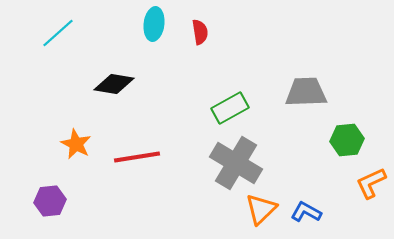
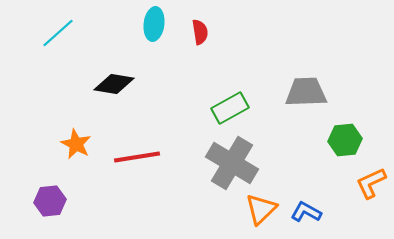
green hexagon: moved 2 px left
gray cross: moved 4 px left
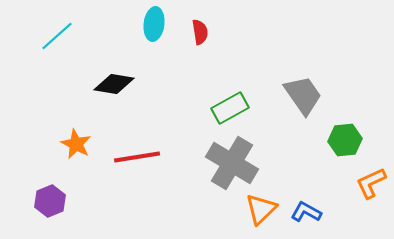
cyan line: moved 1 px left, 3 px down
gray trapezoid: moved 3 px left, 3 px down; rotated 57 degrees clockwise
purple hexagon: rotated 16 degrees counterclockwise
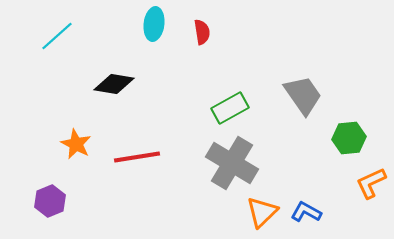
red semicircle: moved 2 px right
green hexagon: moved 4 px right, 2 px up
orange triangle: moved 1 px right, 3 px down
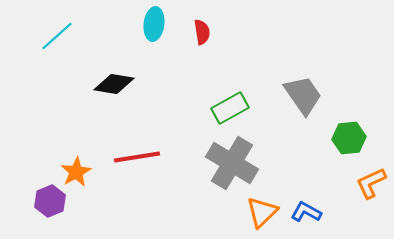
orange star: moved 28 px down; rotated 16 degrees clockwise
